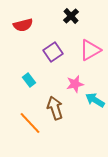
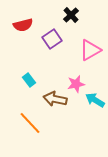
black cross: moved 1 px up
purple square: moved 1 px left, 13 px up
pink star: moved 1 px right
brown arrow: moved 9 px up; rotated 60 degrees counterclockwise
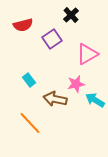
pink triangle: moved 3 px left, 4 px down
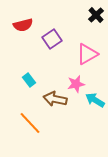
black cross: moved 25 px right
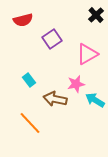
red semicircle: moved 5 px up
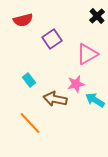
black cross: moved 1 px right, 1 px down
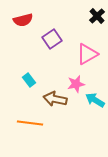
orange line: rotated 40 degrees counterclockwise
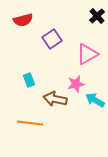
cyan rectangle: rotated 16 degrees clockwise
